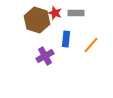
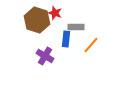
gray rectangle: moved 14 px down
purple cross: rotated 30 degrees counterclockwise
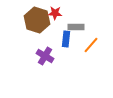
red star: rotated 16 degrees counterclockwise
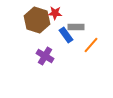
blue rectangle: moved 4 px up; rotated 42 degrees counterclockwise
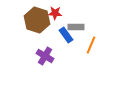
orange line: rotated 18 degrees counterclockwise
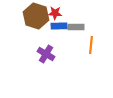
brown hexagon: moved 1 px left, 4 px up
blue rectangle: moved 7 px left, 9 px up; rotated 56 degrees counterclockwise
orange line: rotated 18 degrees counterclockwise
purple cross: moved 1 px right, 2 px up
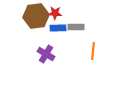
brown hexagon: rotated 25 degrees counterclockwise
blue rectangle: moved 1 px left, 2 px down
orange line: moved 2 px right, 6 px down
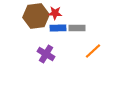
gray rectangle: moved 1 px right, 1 px down
orange line: rotated 42 degrees clockwise
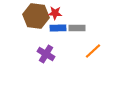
brown hexagon: rotated 15 degrees clockwise
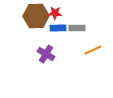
brown hexagon: rotated 10 degrees counterclockwise
orange line: moved 1 px up; rotated 18 degrees clockwise
